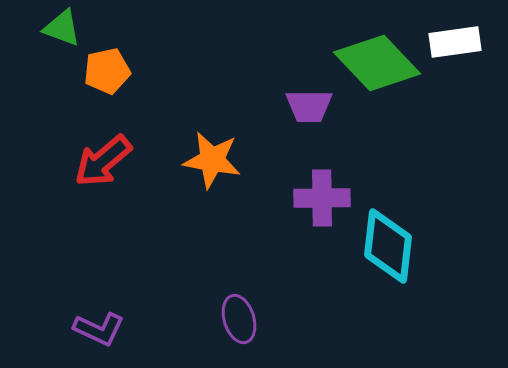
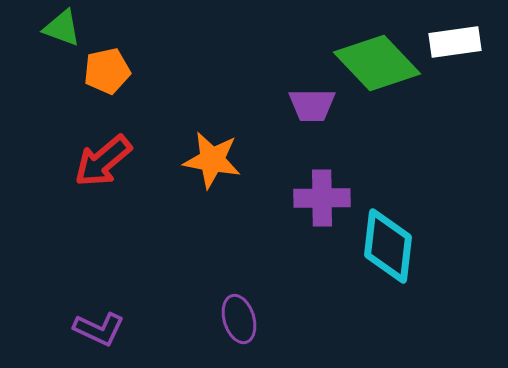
purple trapezoid: moved 3 px right, 1 px up
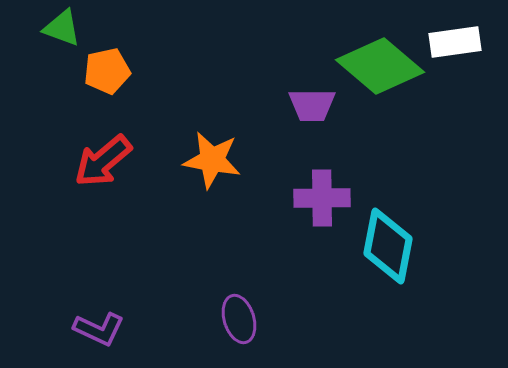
green diamond: moved 3 px right, 3 px down; rotated 6 degrees counterclockwise
cyan diamond: rotated 4 degrees clockwise
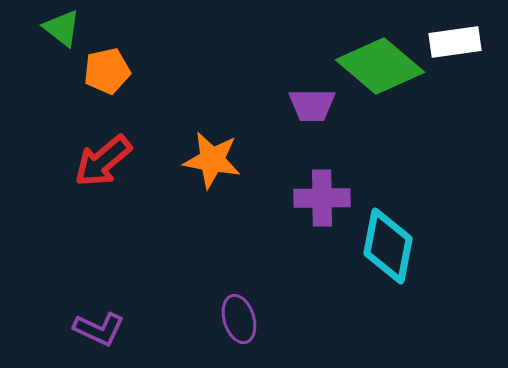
green triangle: rotated 18 degrees clockwise
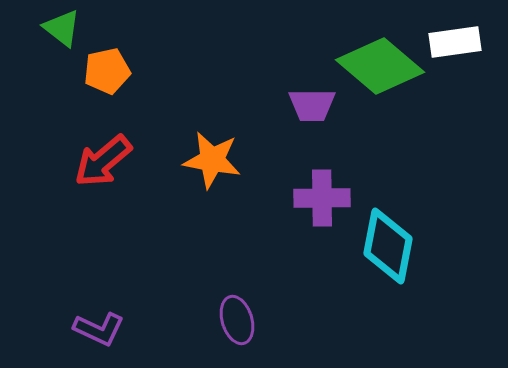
purple ellipse: moved 2 px left, 1 px down
